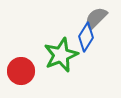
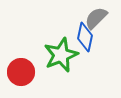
blue diamond: moved 1 px left; rotated 20 degrees counterclockwise
red circle: moved 1 px down
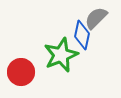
blue diamond: moved 3 px left, 2 px up
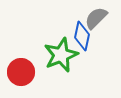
blue diamond: moved 1 px down
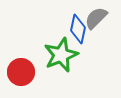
blue diamond: moved 4 px left, 7 px up
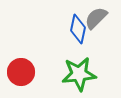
green star: moved 18 px right, 19 px down; rotated 16 degrees clockwise
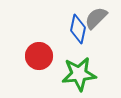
red circle: moved 18 px right, 16 px up
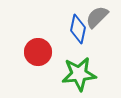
gray semicircle: moved 1 px right, 1 px up
red circle: moved 1 px left, 4 px up
